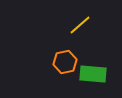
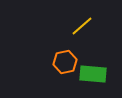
yellow line: moved 2 px right, 1 px down
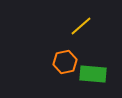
yellow line: moved 1 px left
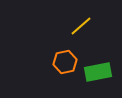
green rectangle: moved 5 px right, 2 px up; rotated 16 degrees counterclockwise
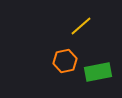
orange hexagon: moved 1 px up
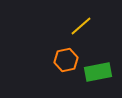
orange hexagon: moved 1 px right, 1 px up
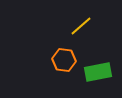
orange hexagon: moved 2 px left; rotated 20 degrees clockwise
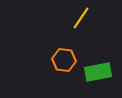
yellow line: moved 8 px up; rotated 15 degrees counterclockwise
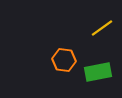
yellow line: moved 21 px right, 10 px down; rotated 20 degrees clockwise
